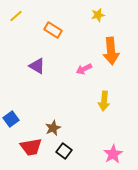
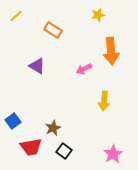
blue square: moved 2 px right, 2 px down
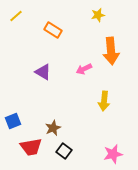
purple triangle: moved 6 px right, 6 px down
blue square: rotated 14 degrees clockwise
pink star: rotated 18 degrees clockwise
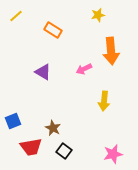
brown star: rotated 21 degrees counterclockwise
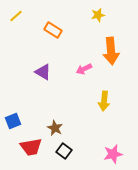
brown star: moved 2 px right
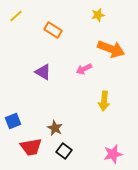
orange arrow: moved 2 px up; rotated 64 degrees counterclockwise
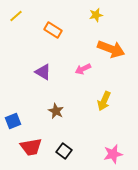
yellow star: moved 2 px left
pink arrow: moved 1 px left
yellow arrow: rotated 18 degrees clockwise
brown star: moved 1 px right, 17 px up
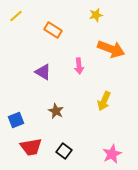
pink arrow: moved 4 px left, 3 px up; rotated 70 degrees counterclockwise
blue square: moved 3 px right, 1 px up
pink star: moved 1 px left; rotated 12 degrees counterclockwise
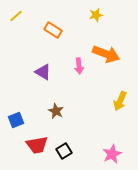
orange arrow: moved 5 px left, 5 px down
yellow arrow: moved 16 px right
red trapezoid: moved 6 px right, 2 px up
black square: rotated 21 degrees clockwise
